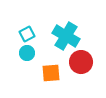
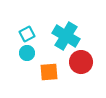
orange square: moved 2 px left, 1 px up
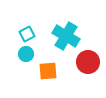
cyan circle: moved 1 px left, 1 px down
red circle: moved 7 px right
orange square: moved 1 px left, 1 px up
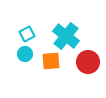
cyan cross: rotated 8 degrees clockwise
cyan circle: moved 1 px left
orange square: moved 3 px right, 10 px up
